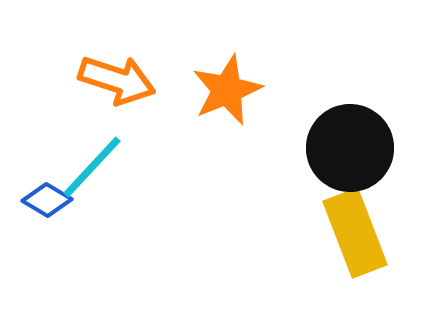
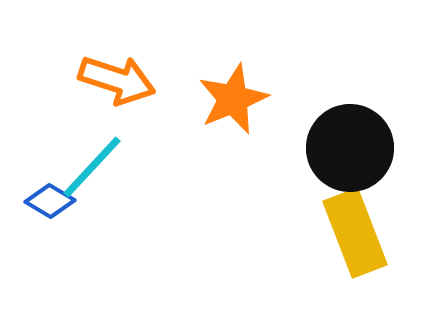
orange star: moved 6 px right, 9 px down
blue diamond: moved 3 px right, 1 px down
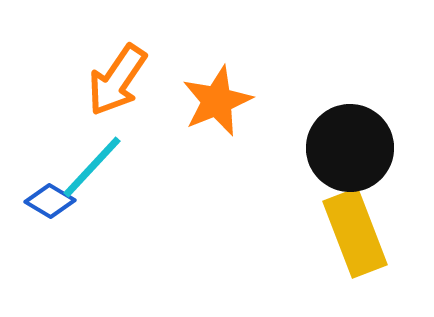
orange arrow: rotated 106 degrees clockwise
orange star: moved 16 px left, 2 px down
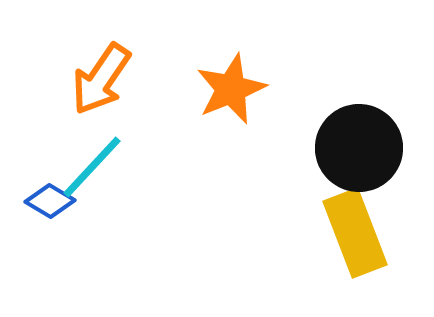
orange arrow: moved 16 px left, 1 px up
orange star: moved 14 px right, 12 px up
black circle: moved 9 px right
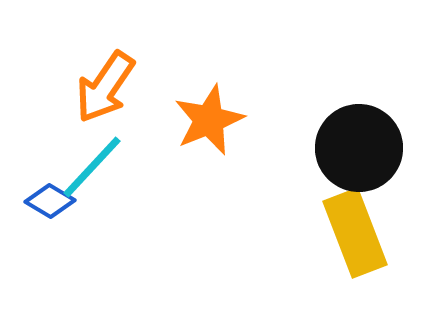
orange arrow: moved 4 px right, 8 px down
orange star: moved 22 px left, 31 px down
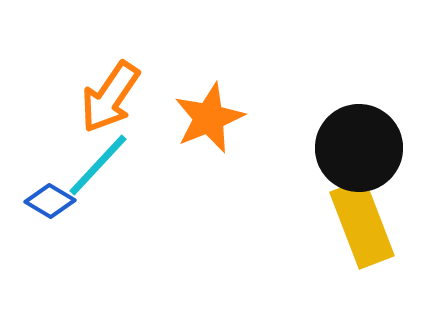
orange arrow: moved 5 px right, 10 px down
orange star: moved 2 px up
cyan line: moved 6 px right, 2 px up
yellow rectangle: moved 7 px right, 9 px up
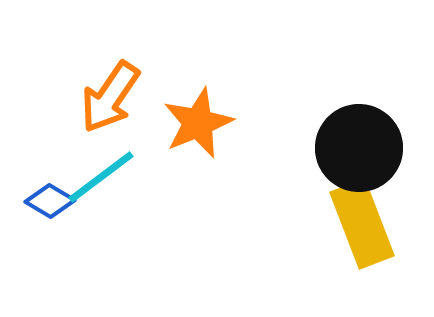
orange star: moved 11 px left, 5 px down
cyan line: moved 3 px right, 12 px down; rotated 10 degrees clockwise
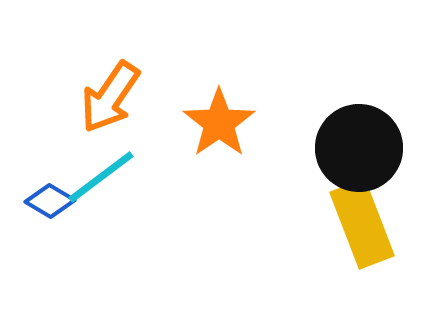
orange star: moved 21 px right; rotated 12 degrees counterclockwise
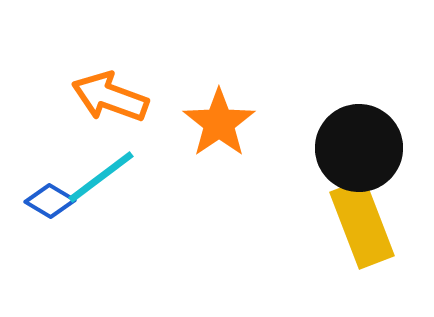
orange arrow: rotated 76 degrees clockwise
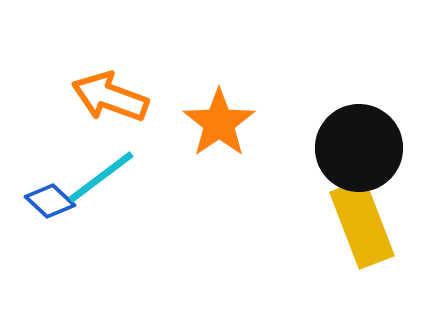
blue diamond: rotated 12 degrees clockwise
